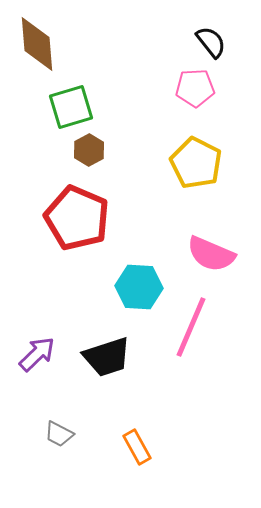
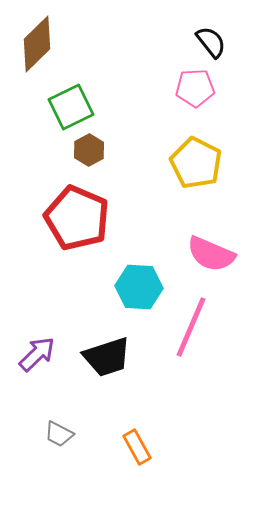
brown diamond: rotated 50 degrees clockwise
green square: rotated 9 degrees counterclockwise
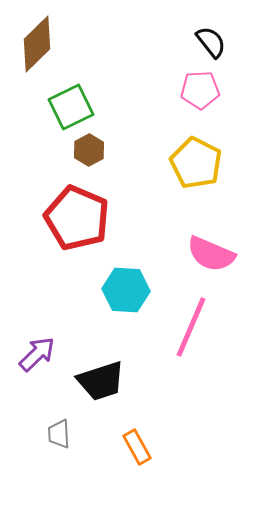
pink pentagon: moved 5 px right, 2 px down
cyan hexagon: moved 13 px left, 3 px down
black trapezoid: moved 6 px left, 24 px down
gray trapezoid: rotated 60 degrees clockwise
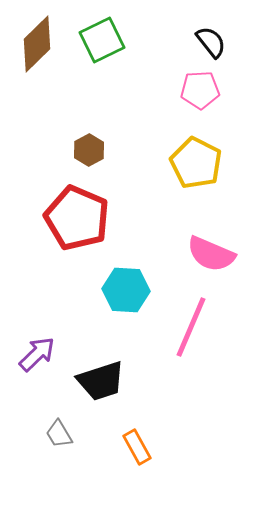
green square: moved 31 px right, 67 px up
gray trapezoid: rotated 28 degrees counterclockwise
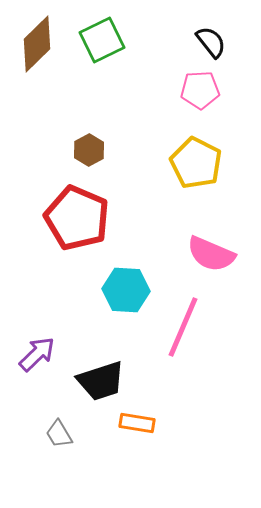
pink line: moved 8 px left
orange rectangle: moved 24 px up; rotated 52 degrees counterclockwise
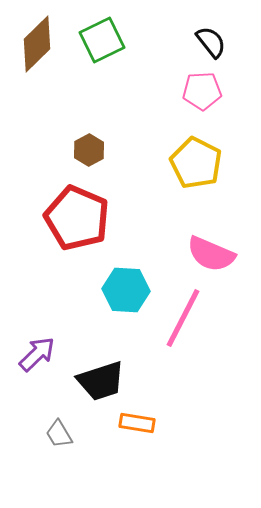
pink pentagon: moved 2 px right, 1 px down
pink line: moved 9 px up; rotated 4 degrees clockwise
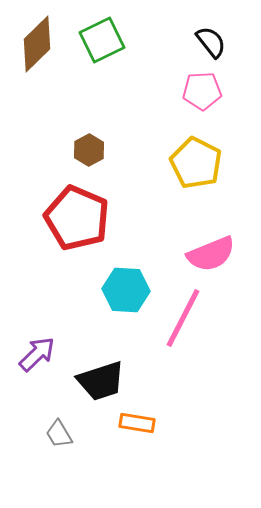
pink semicircle: rotated 45 degrees counterclockwise
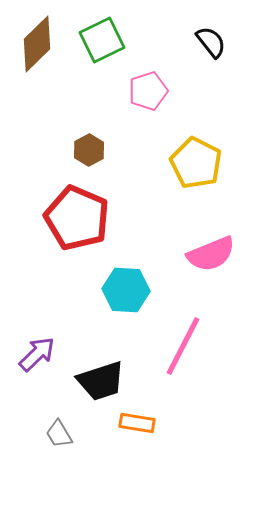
pink pentagon: moved 54 px left; rotated 15 degrees counterclockwise
pink line: moved 28 px down
